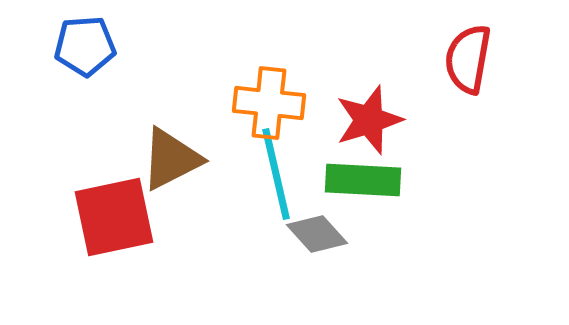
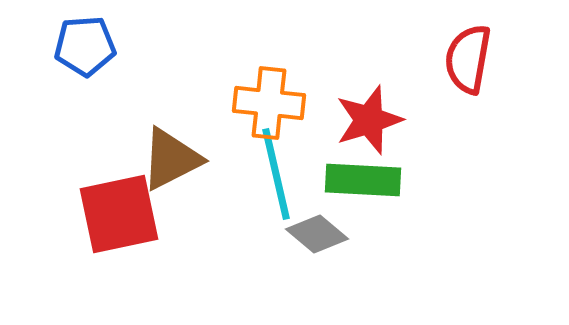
red square: moved 5 px right, 3 px up
gray diamond: rotated 8 degrees counterclockwise
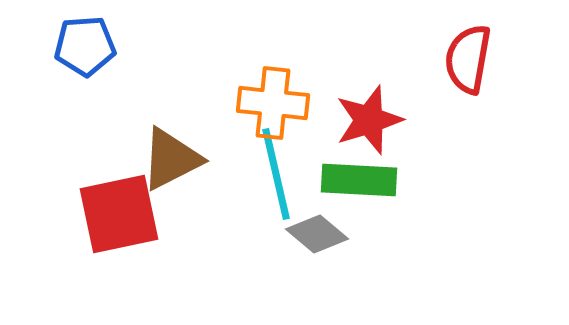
orange cross: moved 4 px right
green rectangle: moved 4 px left
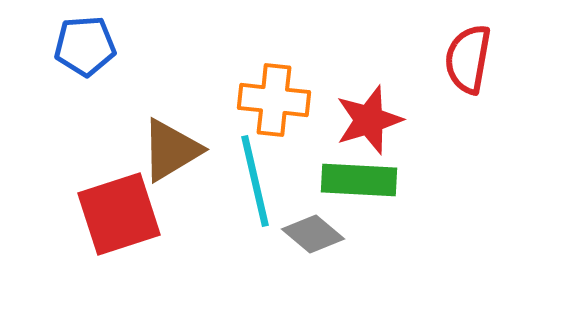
orange cross: moved 1 px right, 3 px up
brown triangle: moved 9 px up; rotated 4 degrees counterclockwise
cyan line: moved 21 px left, 7 px down
red square: rotated 6 degrees counterclockwise
gray diamond: moved 4 px left
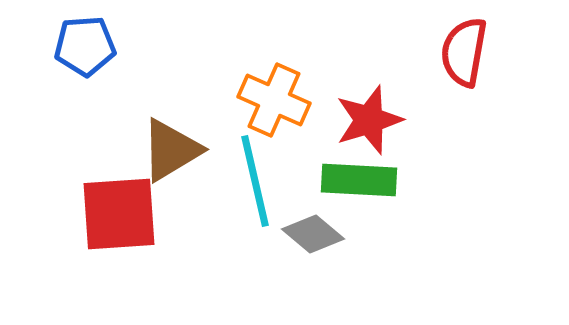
red semicircle: moved 4 px left, 7 px up
orange cross: rotated 18 degrees clockwise
red square: rotated 14 degrees clockwise
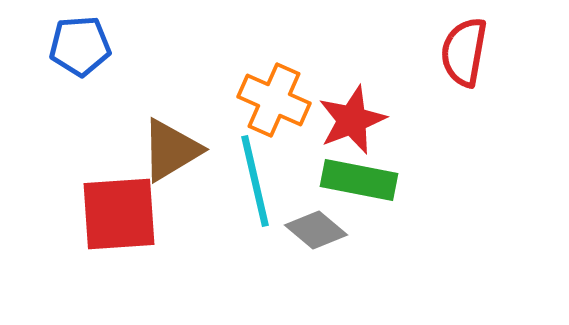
blue pentagon: moved 5 px left
red star: moved 17 px left; rotated 4 degrees counterclockwise
green rectangle: rotated 8 degrees clockwise
gray diamond: moved 3 px right, 4 px up
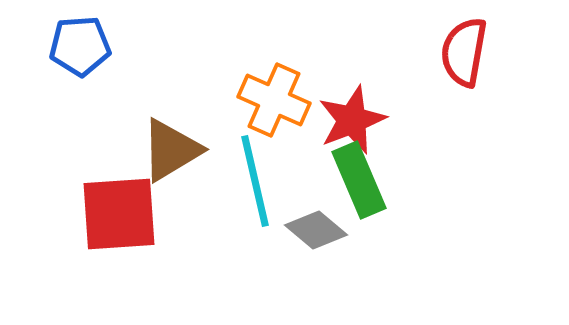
green rectangle: rotated 56 degrees clockwise
